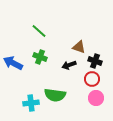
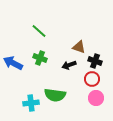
green cross: moved 1 px down
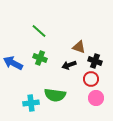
red circle: moved 1 px left
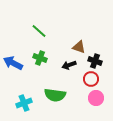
cyan cross: moved 7 px left; rotated 14 degrees counterclockwise
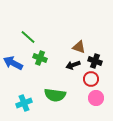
green line: moved 11 px left, 6 px down
black arrow: moved 4 px right
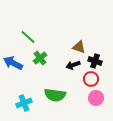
green cross: rotated 32 degrees clockwise
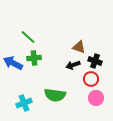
green cross: moved 6 px left; rotated 32 degrees clockwise
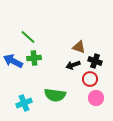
blue arrow: moved 2 px up
red circle: moved 1 px left
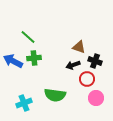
red circle: moved 3 px left
